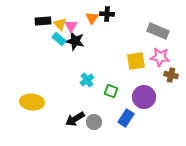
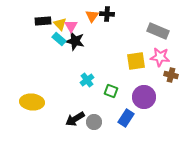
orange triangle: moved 2 px up
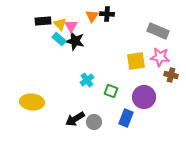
blue rectangle: rotated 12 degrees counterclockwise
